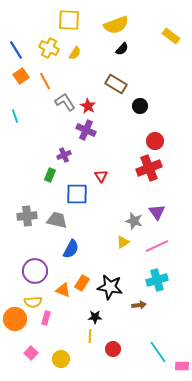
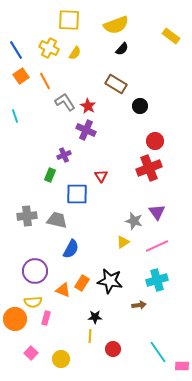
black star at (110, 287): moved 6 px up
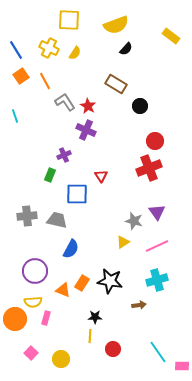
black semicircle at (122, 49): moved 4 px right
